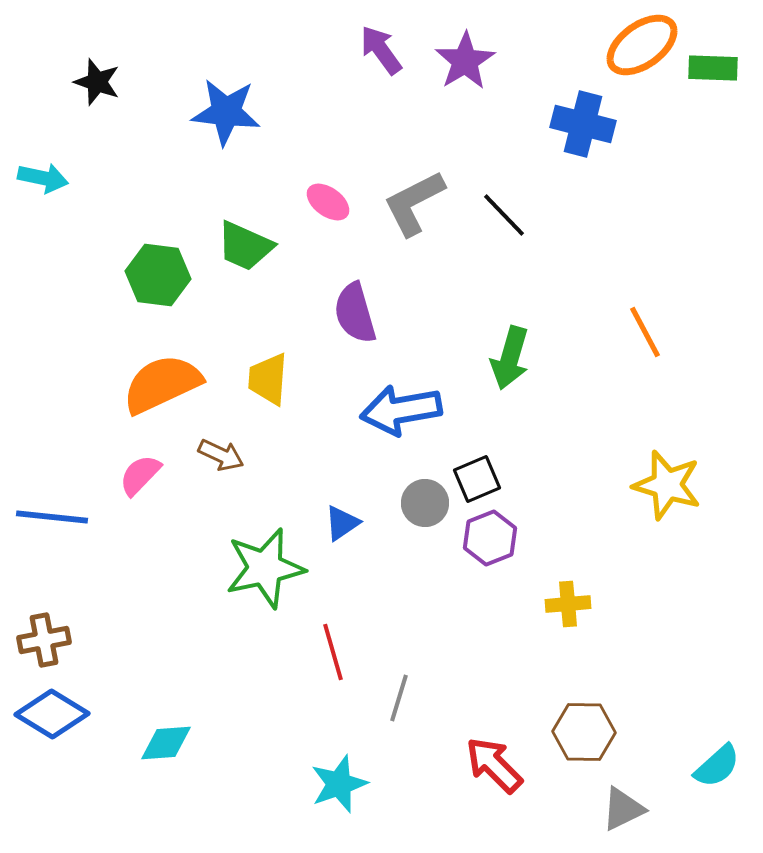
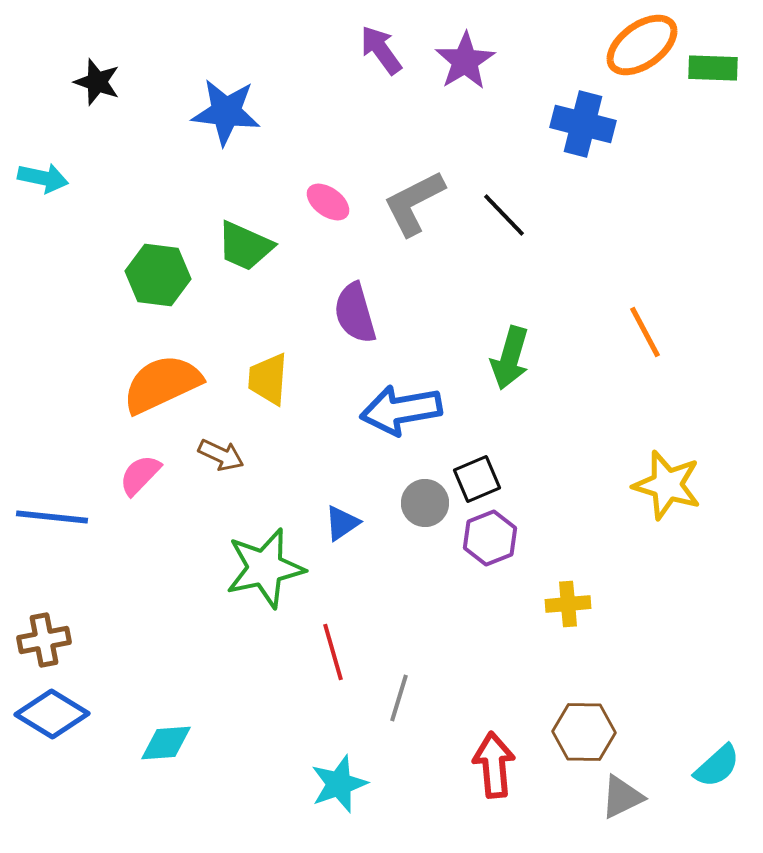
red arrow: rotated 40 degrees clockwise
gray triangle: moved 1 px left, 12 px up
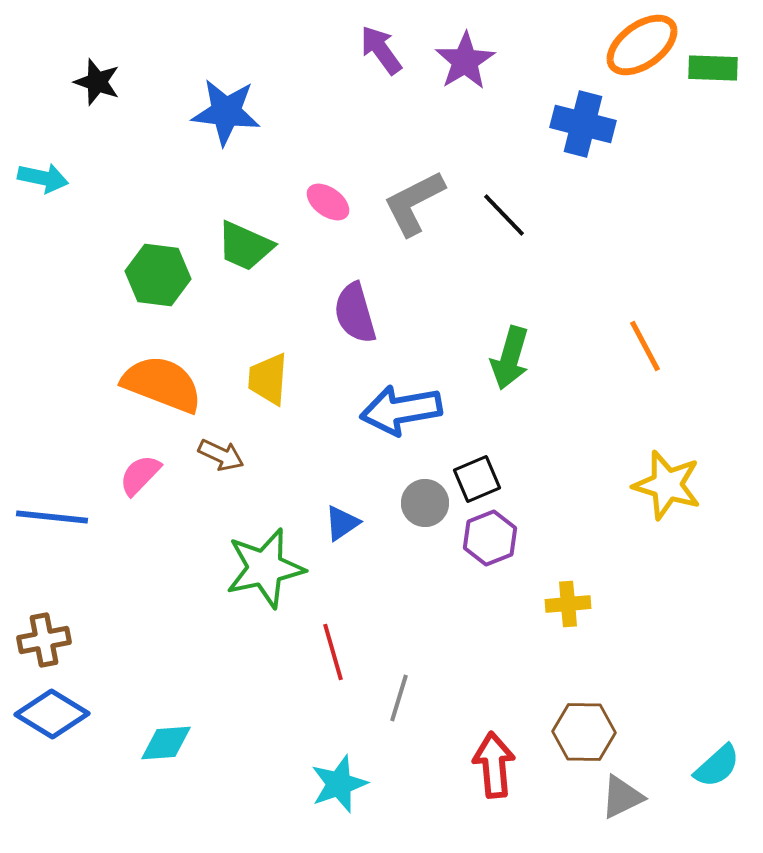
orange line: moved 14 px down
orange semicircle: rotated 46 degrees clockwise
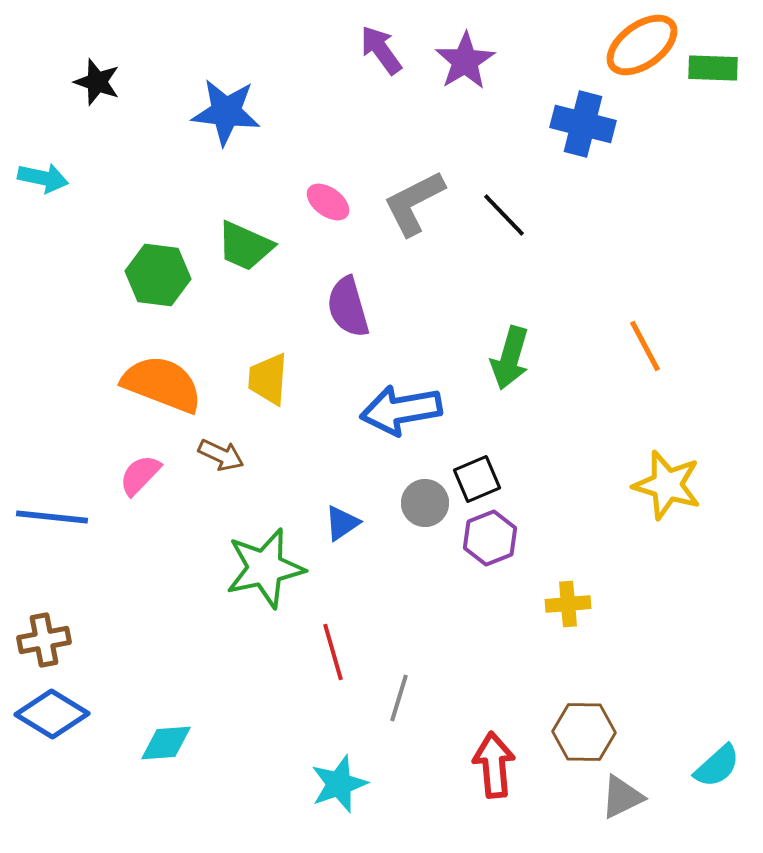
purple semicircle: moved 7 px left, 6 px up
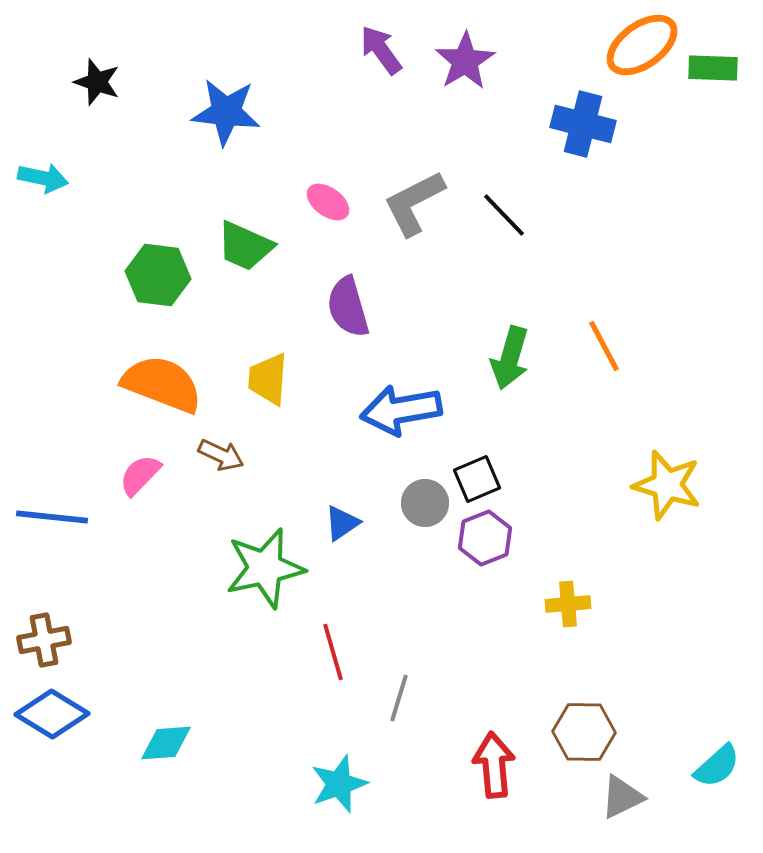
orange line: moved 41 px left
purple hexagon: moved 5 px left
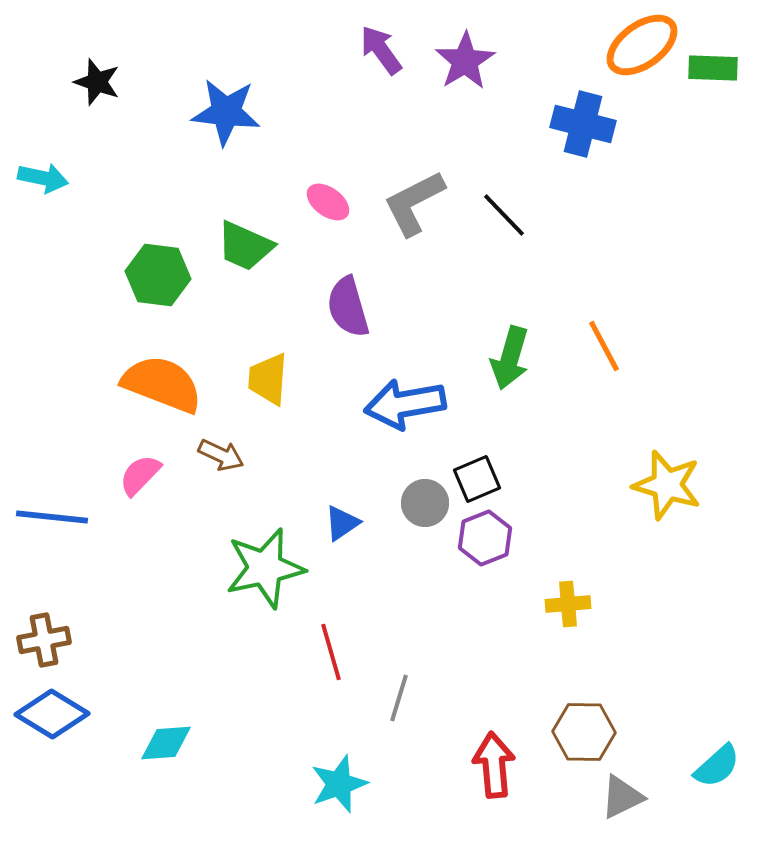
blue arrow: moved 4 px right, 6 px up
red line: moved 2 px left
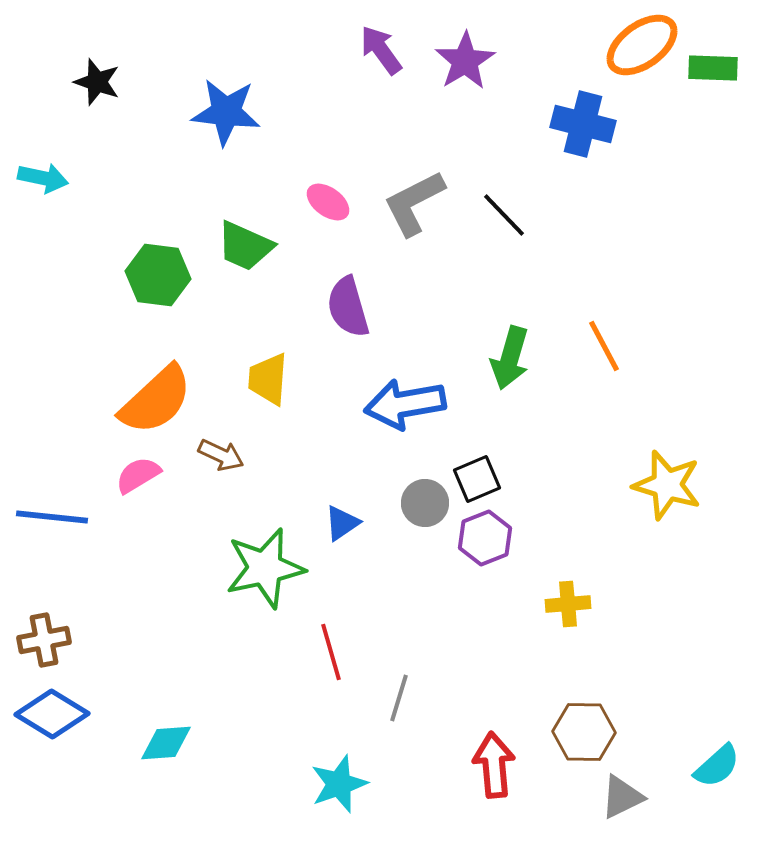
orange semicircle: moved 6 px left, 16 px down; rotated 116 degrees clockwise
pink semicircle: moved 2 px left; rotated 15 degrees clockwise
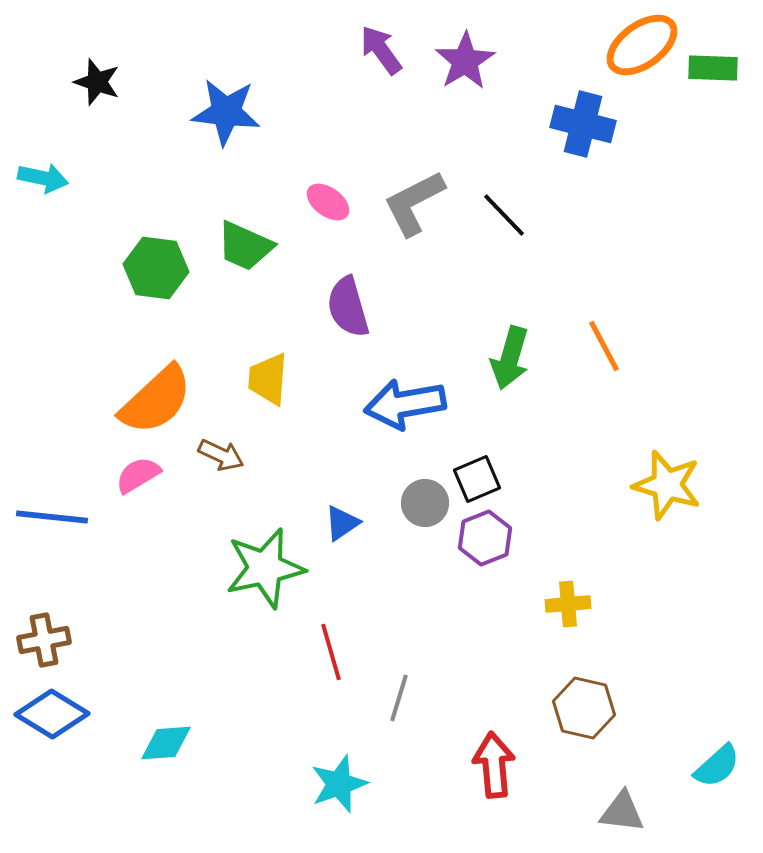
green hexagon: moved 2 px left, 7 px up
brown hexagon: moved 24 px up; rotated 12 degrees clockwise
gray triangle: moved 15 px down; rotated 33 degrees clockwise
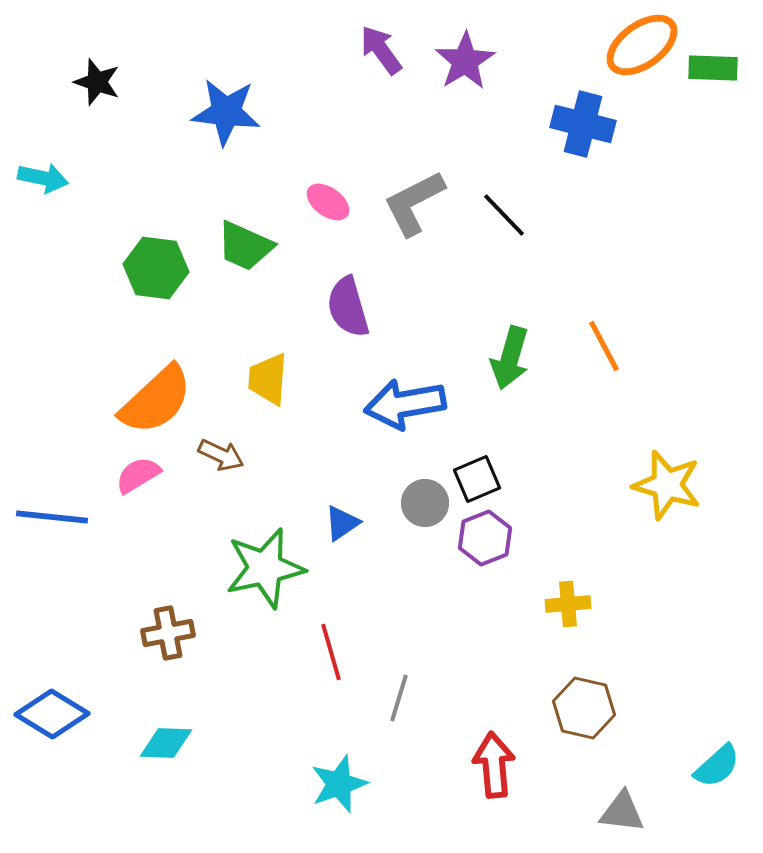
brown cross: moved 124 px right, 7 px up
cyan diamond: rotated 6 degrees clockwise
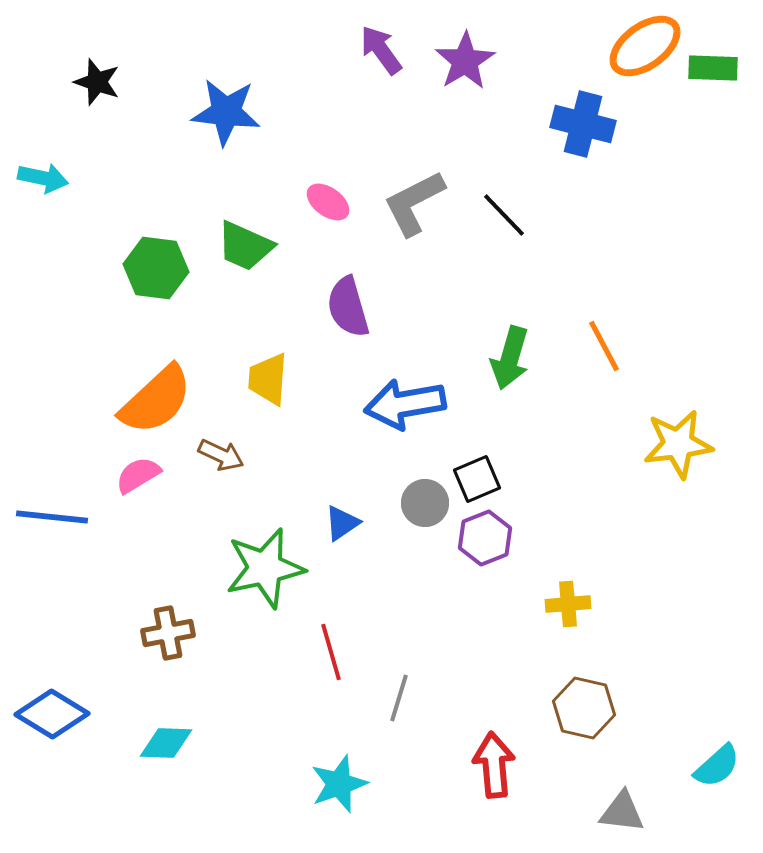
orange ellipse: moved 3 px right, 1 px down
yellow star: moved 11 px right, 41 px up; rotated 24 degrees counterclockwise
